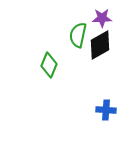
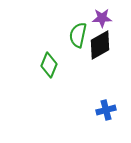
blue cross: rotated 18 degrees counterclockwise
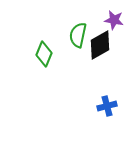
purple star: moved 12 px right, 2 px down; rotated 12 degrees clockwise
green diamond: moved 5 px left, 11 px up
blue cross: moved 1 px right, 4 px up
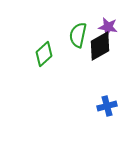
purple star: moved 6 px left, 7 px down
black diamond: moved 1 px down
green diamond: rotated 25 degrees clockwise
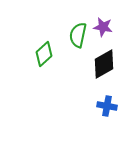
purple star: moved 5 px left
black diamond: moved 4 px right, 18 px down
blue cross: rotated 24 degrees clockwise
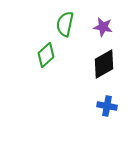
green semicircle: moved 13 px left, 11 px up
green diamond: moved 2 px right, 1 px down
